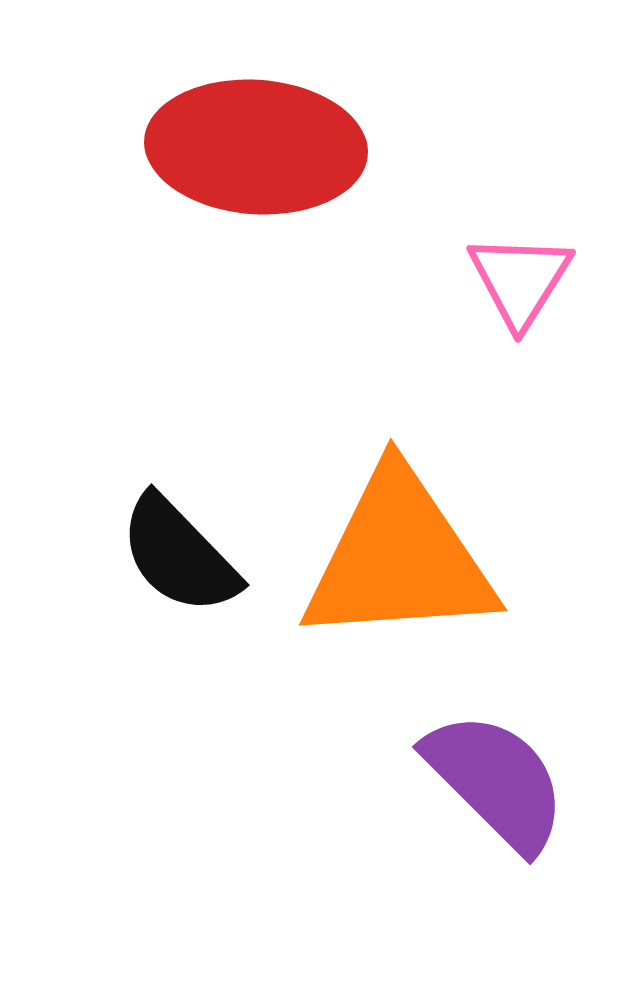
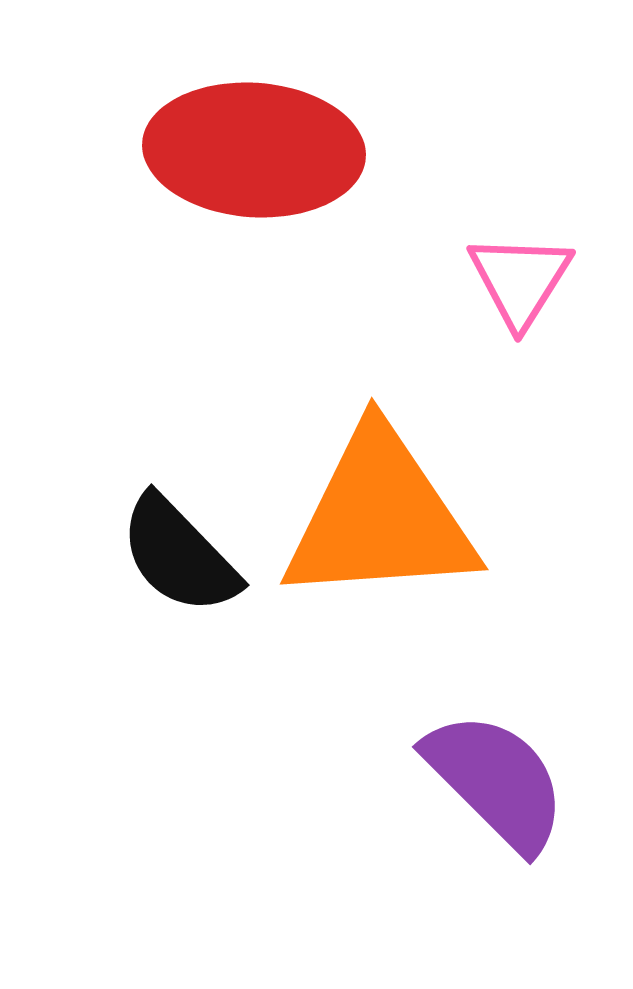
red ellipse: moved 2 px left, 3 px down
orange triangle: moved 19 px left, 41 px up
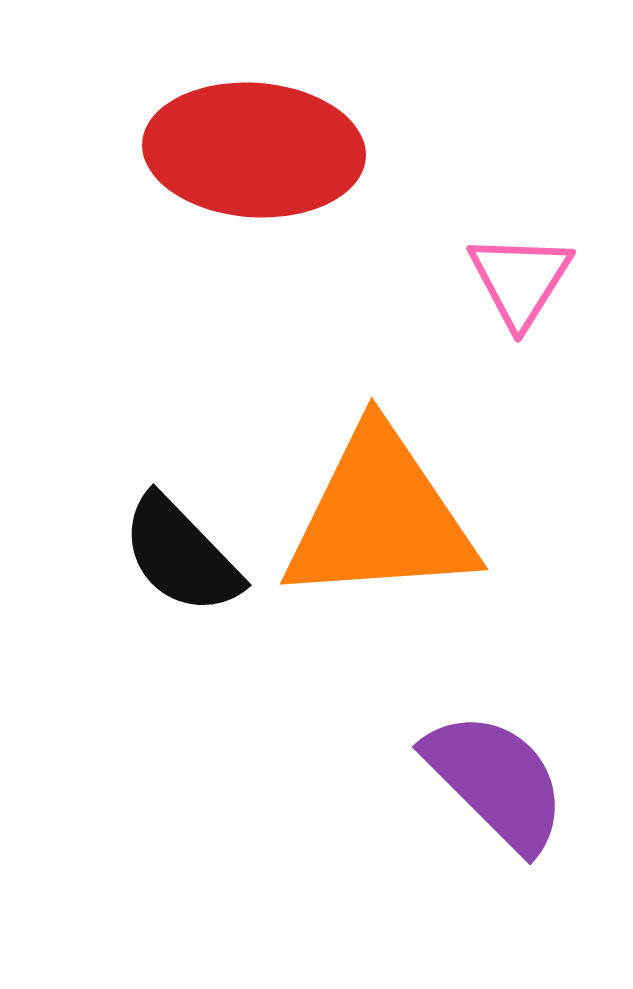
black semicircle: moved 2 px right
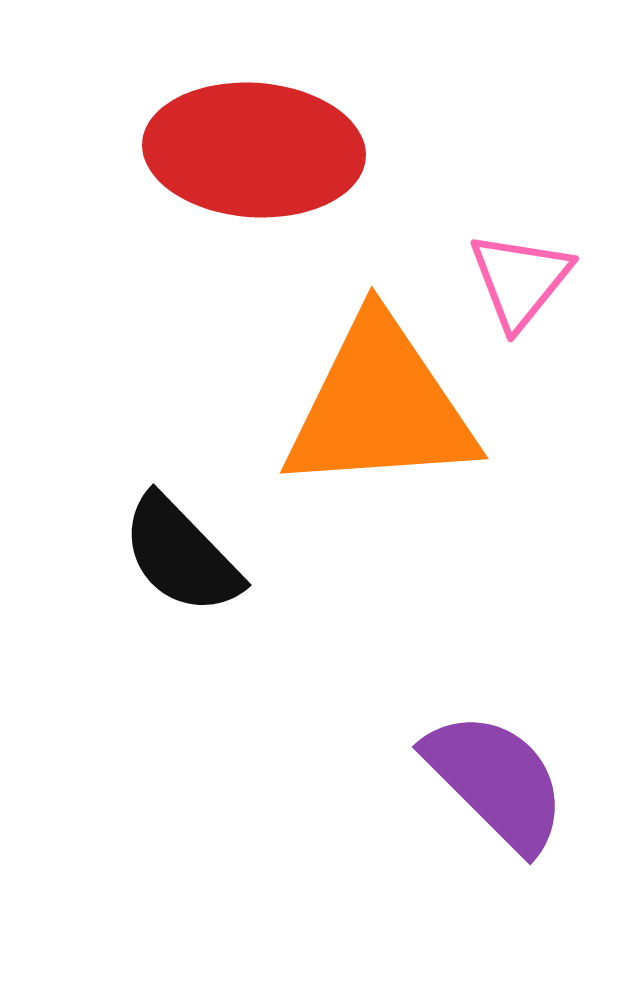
pink triangle: rotated 7 degrees clockwise
orange triangle: moved 111 px up
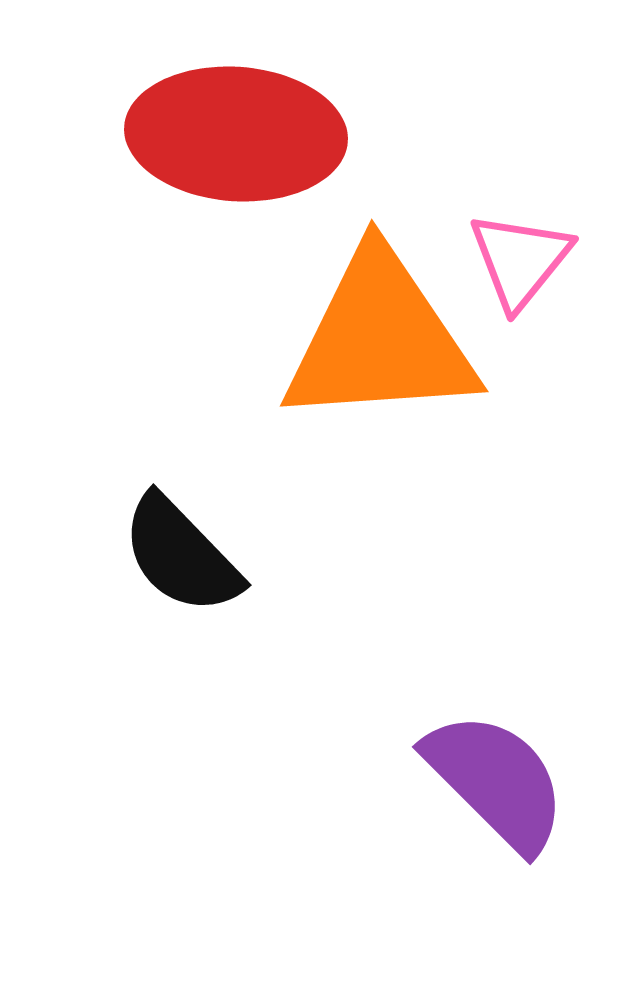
red ellipse: moved 18 px left, 16 px up
pink triangle: moved 20 px up
orange triangle: moved 67 px up
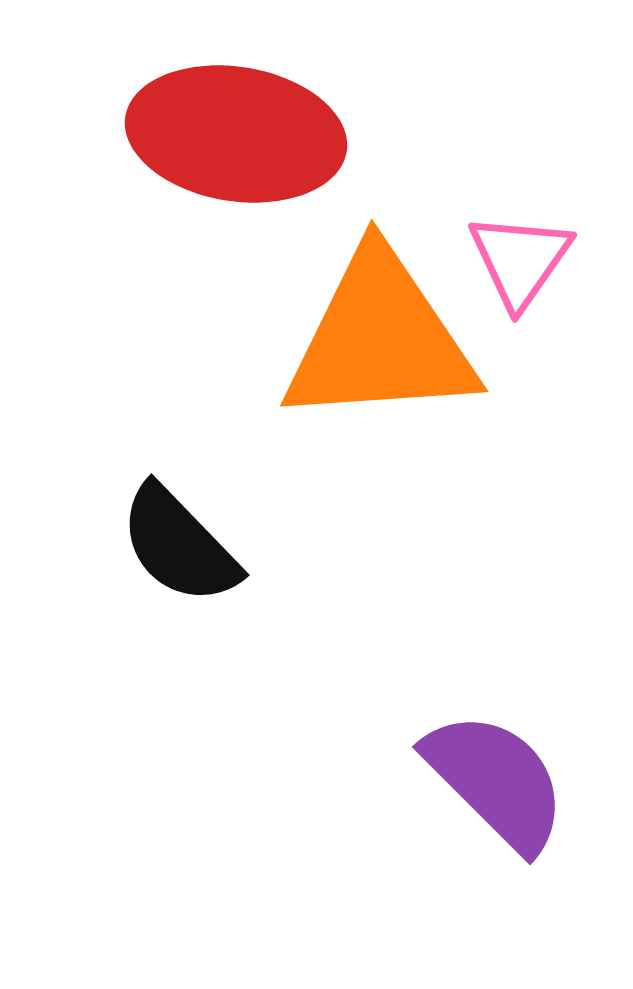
red ellipse: rotated 5 degrees clockwise
pink triangle: rotated 4 degrees counterclockwise
black semicircle: moved 2 px left, 10 px up
